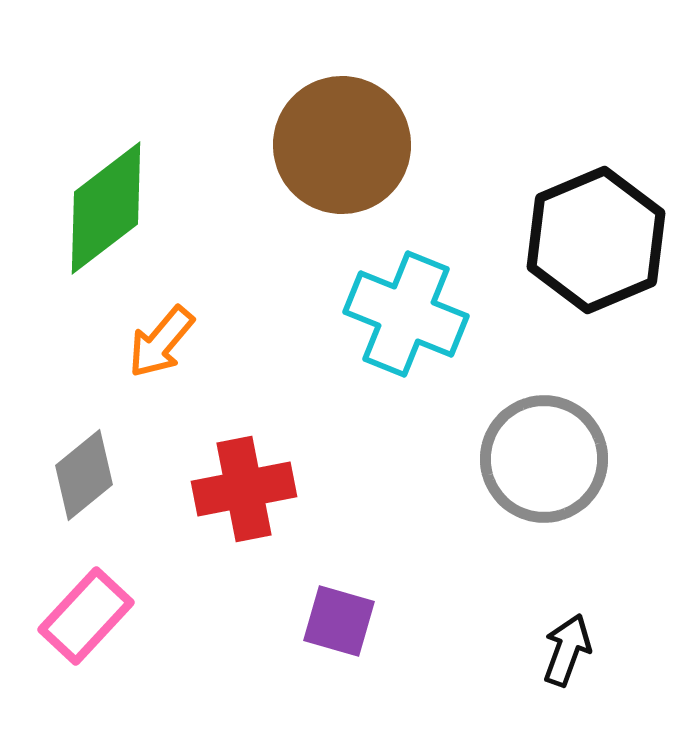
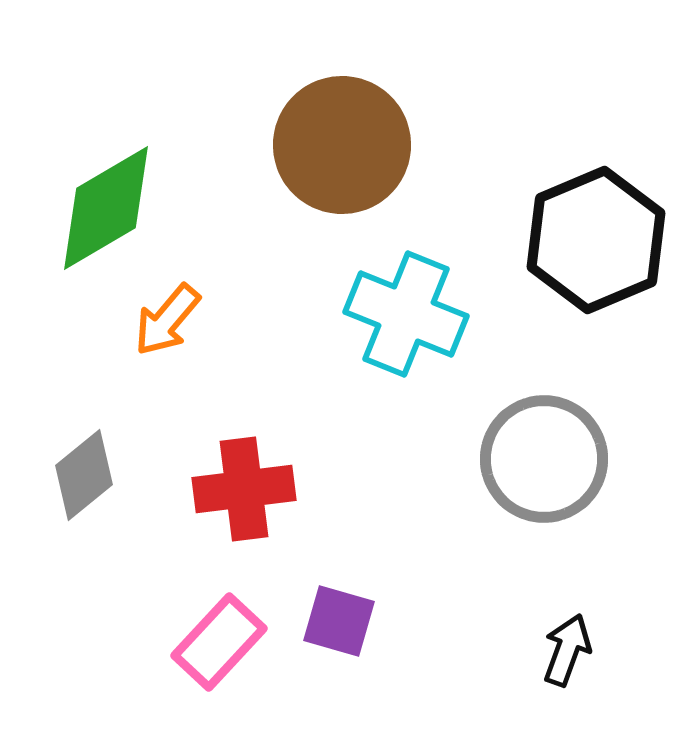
green diamond: rotated 7 degrees clockwise
orange arrow: moved 6 px right, 22 px up
red cross: rotated 4 degrees clockwise
pink rectangle: moved 133 px right, 26 px down
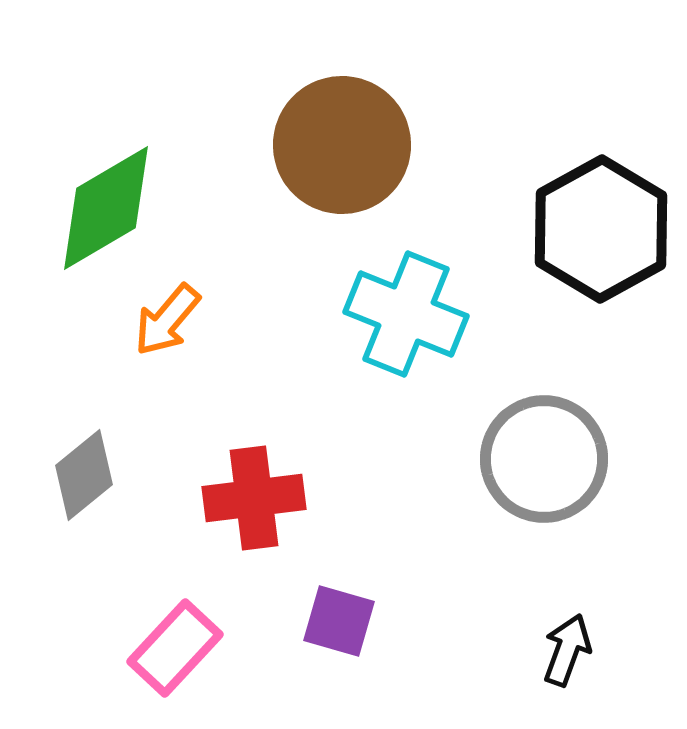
black hexagon: moved 5 px right, 11 px up; rotated 6 degrees counterclockwise
red cross: moved 10 px right, 9 px down
pink rectangle: moved 44 px left, 6 px down
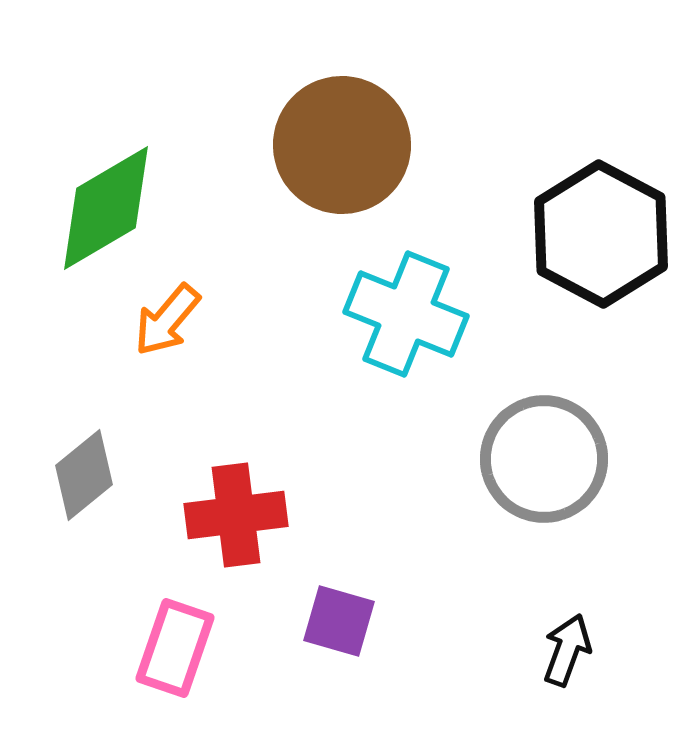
black hexagon: moved 5 px down; rotated 3 degrees counterclockwise
red cross: moved 18 px left, 17 px down
pink rectangle: rotated 24 degrees counterclockwise
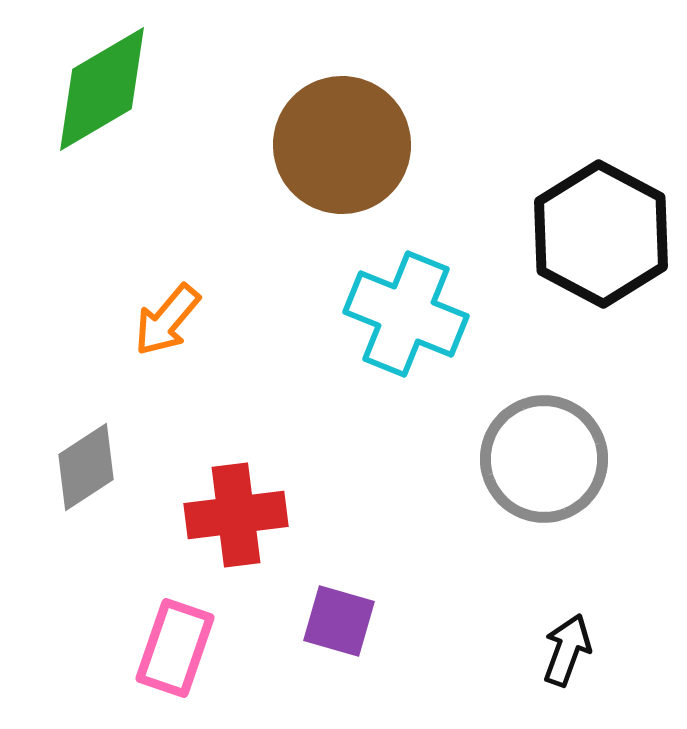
green diamond: moved 4 px left, 119 px up
gray diamond: moved 2 px right, 8 px up; rotated 6 degrees clockwise
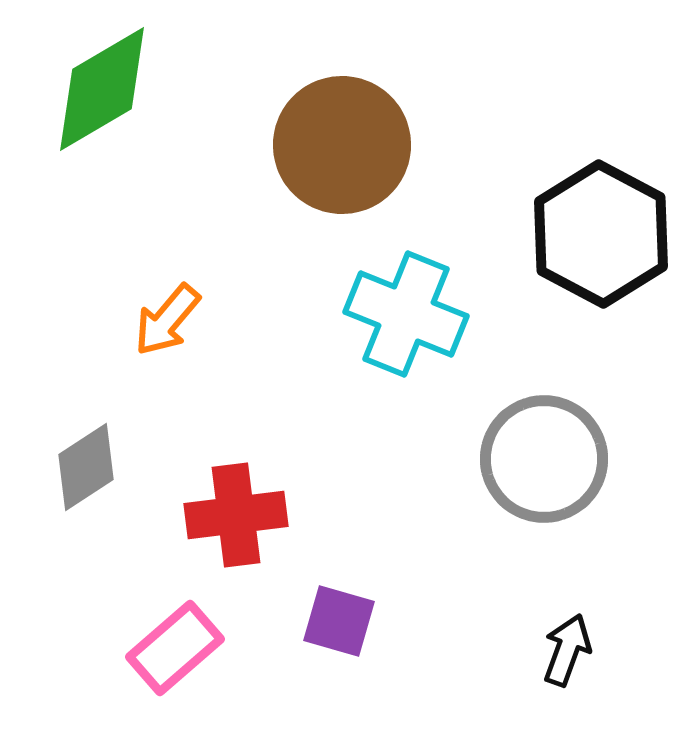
pink rectangle: rotated 30 degrees clockwise
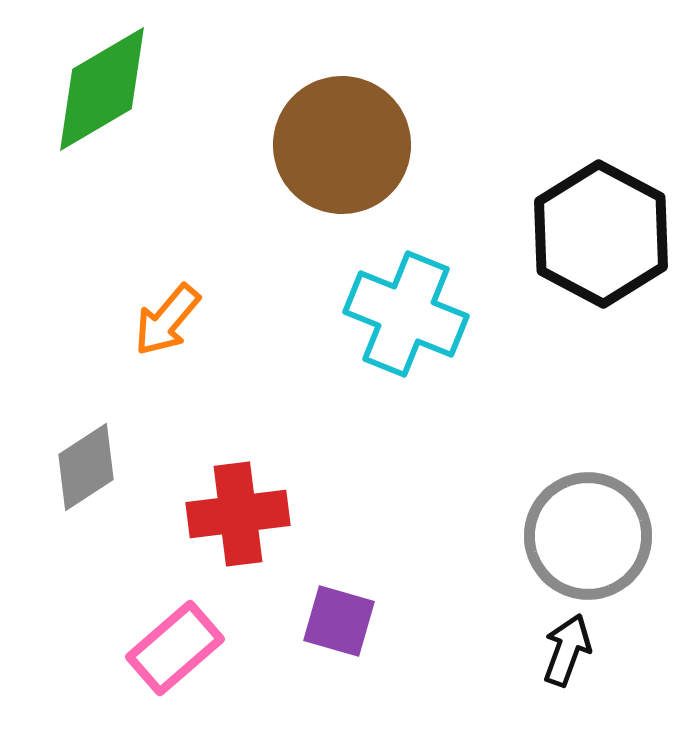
gray circle: moved 44 px right, 77 px down
red cross: moved 2 px right, 1 px up
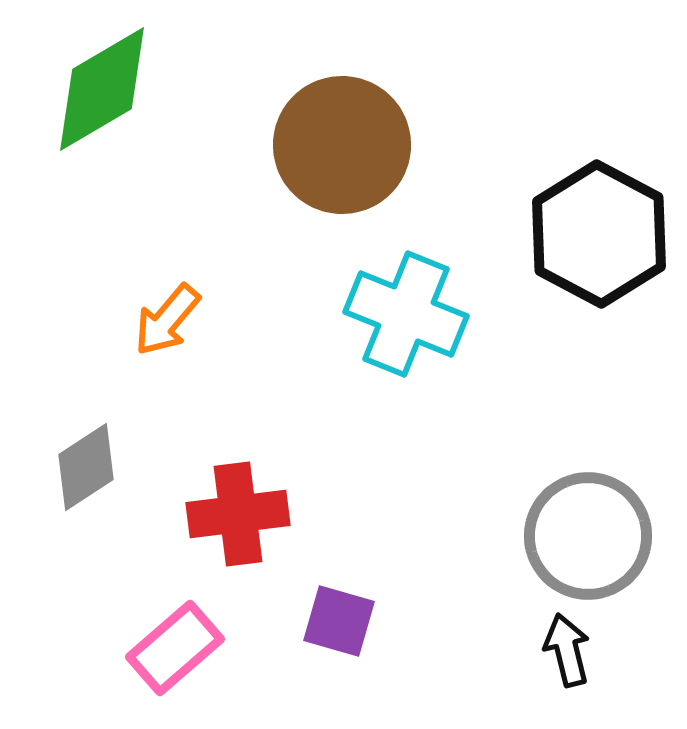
black hexagon: moved 2 px left
black arrow: rotated 34 degrees counterclockwise
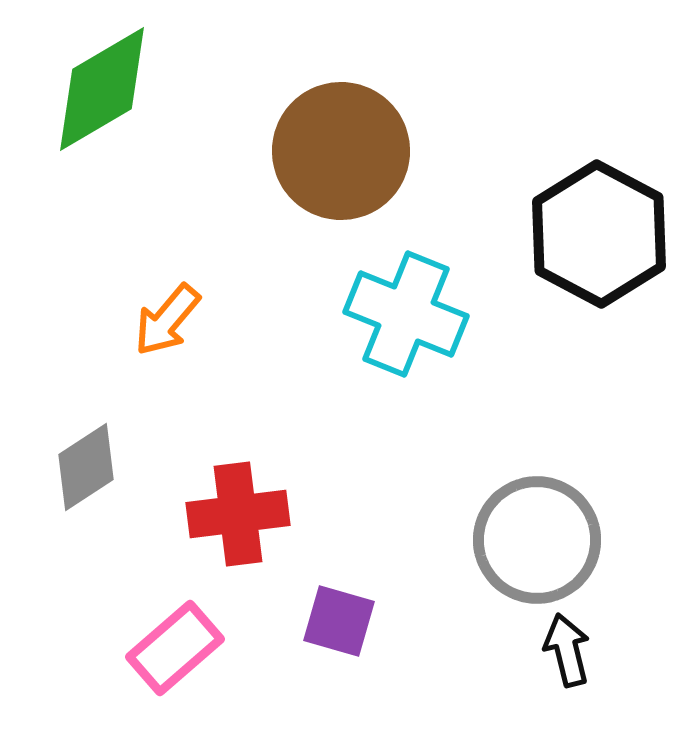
brown circle: moved 1 px left, 6 px down
gray circle: moved 51 px left, 4 px down
